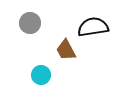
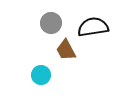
gray circle: moved 21 px right
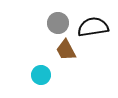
gray circle: moved 7 px right
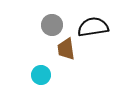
gray circle: moved 6 px left, 2 px down
brown trapezoid: moved 1 px up; rotated 20 degrees clockwise
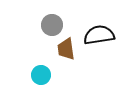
black semicircle: moved 6 px right, 8 px down
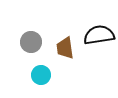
gray circle: moved 21 px left, 17 px down
brown trapezoid: moved 1 px left, 1 px up
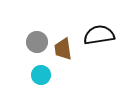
gray circle: moved 6 px right
brown trapezoid: moved 2 px left, 1 px down
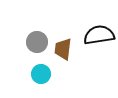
brown trapezoid: rotated 15 degrees clockwise
cyan circle: moved 1 px up
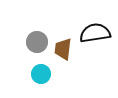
black semicircle: moved 4 px left, 2 px up
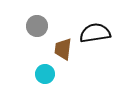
gray circle: moved 16 px up
cyan circle: moved 4 px right
